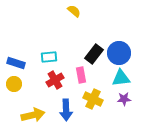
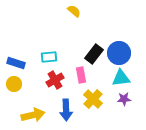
yellow cross: rotated 18 degrees clockwise
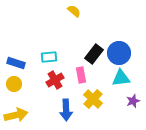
purple star: moved 9 px right, 2 px down; rotated 16 degrees counterclockwise
yellow arrow: moved 17 px left
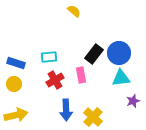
yellow cross: moved 18 px down
